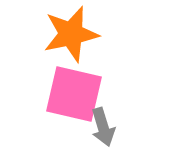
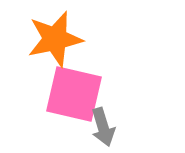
orange star: moved 16 px left, 5 px down
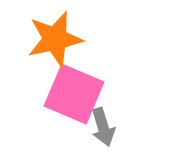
pink square: rotated 10 degrees clockwise
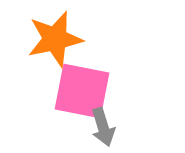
pink square: moved 8 px right, 3 px up; rotated 12 degrees counterclockwise
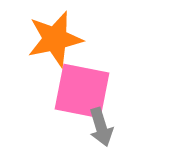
gray arrow: moved 2 px left
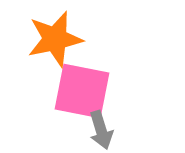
gray arrow: moved 3 px down
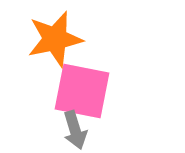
gray arrow: moved 26 px left
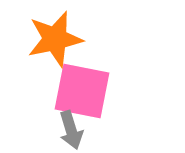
gray arrow: moved 4 px left
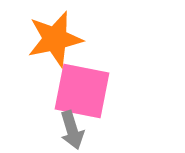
gray arrow: moved 1 px right
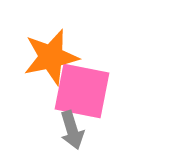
orange star: moved 4 px left, 18 px down
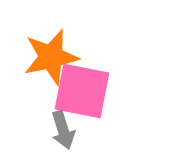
gray arrow: moved 9 px left
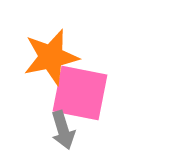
pink square: moved 2 px left, 2 px down
